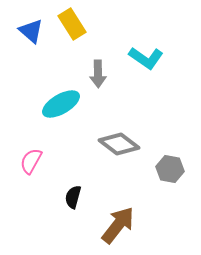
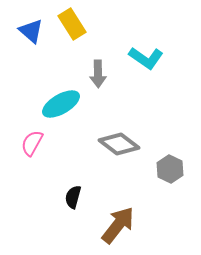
pink semicircle: moved 1 px right, 18 px up
gray hexagon: rotated 16 degrees clockwise
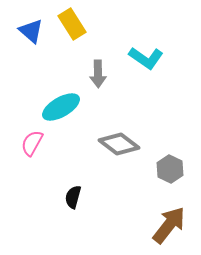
cyan ellipse: moved 3 px down
brown arrow: moved 51 px right
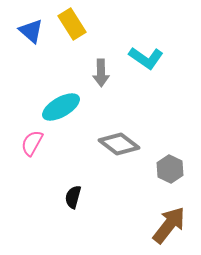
gray arrow: moved 3 px right, 1 px up
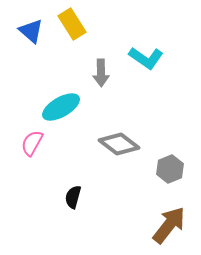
gray hexagon: rotated 12 degrees clockwise
